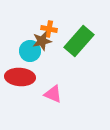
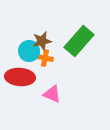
orange cross: moved 4 px left, 29 px down
cyan circle: moved 1 px left
pink triangle: moved 1 px left
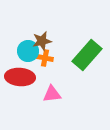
green rectangle: moved 8 px right, 14 px down
cyan circle: moved 1 px left
pink triangle: rotated 30 degrees counterclockwise
